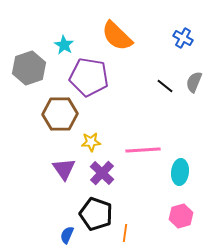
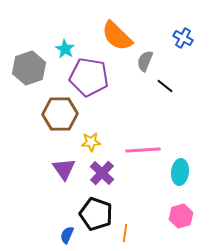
cyan star: moved 1 px right, 4 px down
gray semicircle: moved 49 px left, 21 px up
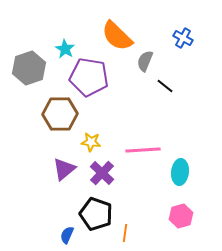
yellow star: rotated 12 degrees clockwise
purple triangle: rotated 25 degrees clockwise
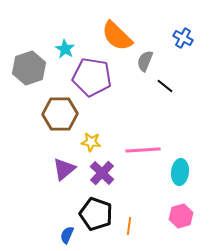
purple pentagon: moved 3 px right
orange line: moved 4 px right, 7 px up
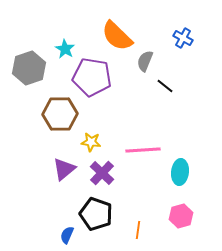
orange line: moved 9 px right, 4 px down
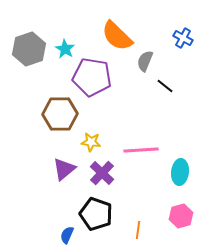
gray hexagon: moved 19 px up
pink line: moved 2 px left
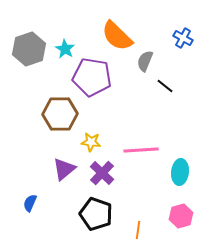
blue semicircle: moved 37 px left, 32 px up
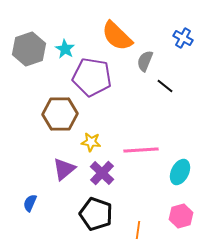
cyan ellipse: rotated 20 degrees clockwise
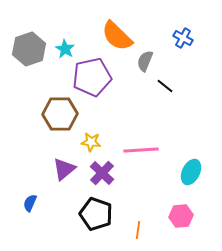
purple pentagon: rotated 21 degrees counterclockwise
cyan ellipse: moved 11 px right
pink hexagon: rotated 10 degrees clockwise
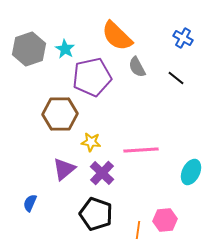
gray semicircle: moved 8 px left, 6 px down; rotated 50 degrees counterclockwise
black line: moved 11 px right, 8 px up
pink hexagon: moved 16 px left, 4 px down
